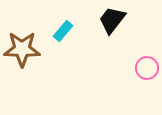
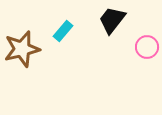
brown star: rotated 15 degrees counterclockwise
pink circle: moved 21 px up
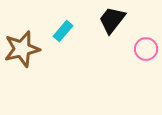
pink circle: moved 1 px left, 2 px down
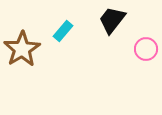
brown star: rotated 18 degrees counterclockwise
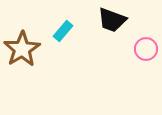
black trapezoid: rotated 108 degrees counterclockwise
